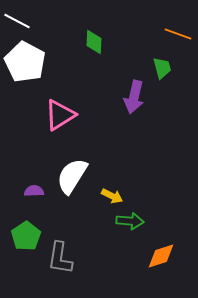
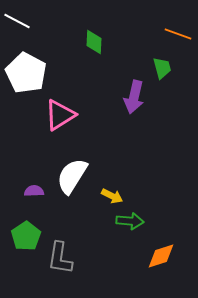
white pentagon: moved 1 px right, 11 px down
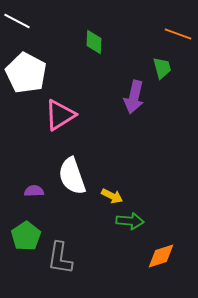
white semicircle: rotated 51 degrees counterclockwise
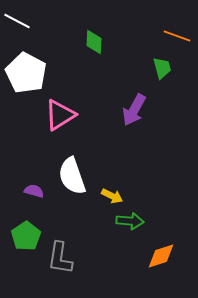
orange line: moved 1 px left, 2 px down
purple arrow: moved 13 px down; rotated 16 degrees clockwise
purple semicircle: rotated 18 degrees clockwise
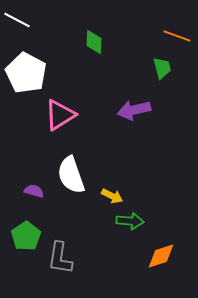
white line: moved 1 px up
purple arrow: rotated 48 degrees clockwise
white semicircle: moved 1 px left, 1 px up
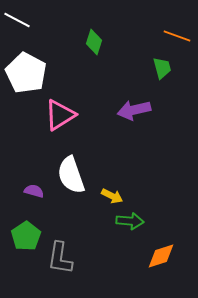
green diamond: rotated 15 degrees clockwise
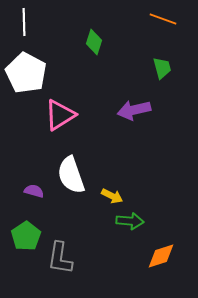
white line: moved 7 px right, 2 px down; rotated 60 degrees clockwise
orange line: moved 14 px left, 17 px up
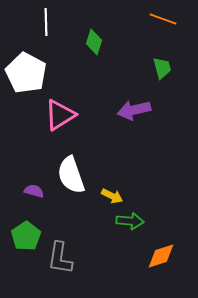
white line: moved 22 px right
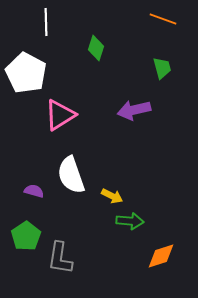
green diamond: moved 2 px right, 6 px down
